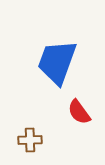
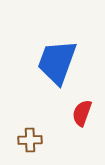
red semicircle: moved 3 px right, 1 px down; rotated 56 degrees clockwise
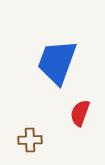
red semicircle: moved 2 px left
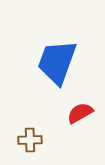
red semicircle: rotated 40 degrees clockwise
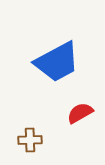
blue trapezoid: rotated 138 degrees counterclockwise
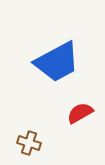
brown cross: moved 1 px left, 3 px down; rotated 20 degrees clockwise
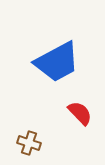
red semicircle: rotated 76 degrees clockwise
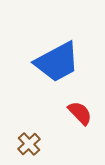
brown cross: moved 1 px down; rotated 30 degrees clockwise
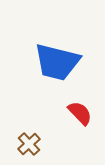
blue trapezoid: rotated 42 degrees clockwise
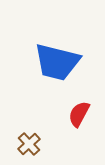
red semicircle: moved 1 px left, 1 px down; rotated 108 degrees counterclockwise
